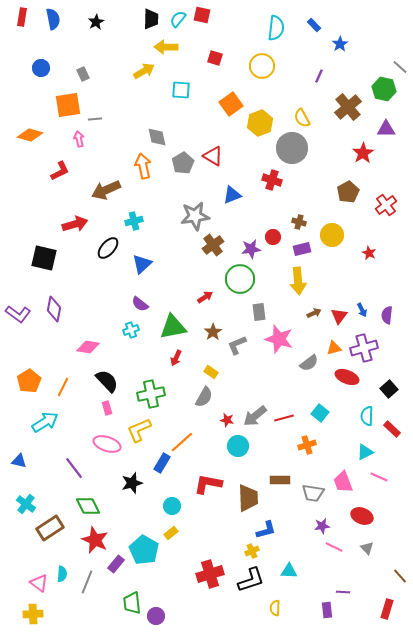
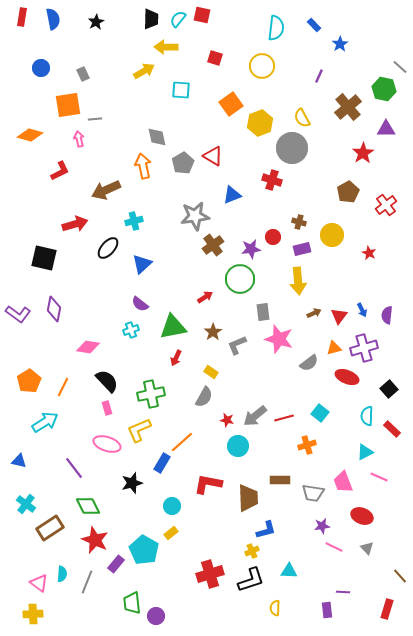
gray rectangle at (259, 312): moved 4 px right
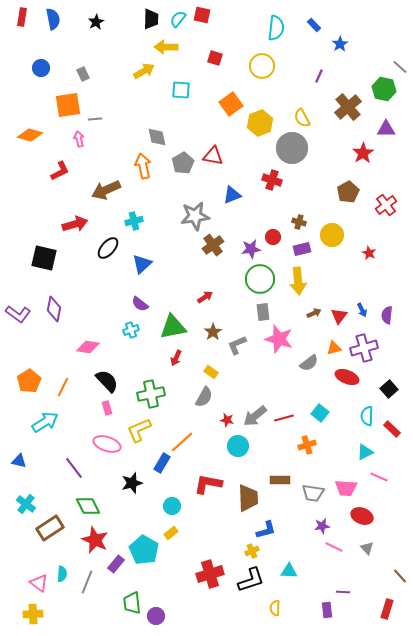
red triangle at (213, 156): rotated 20 degrees counterclockwise
green circle at (240, 279): moved 20 px right
pink trapezoid at (343, 482): moved 3 px right, 6 px down; rotated 65 degrees counterclockwise
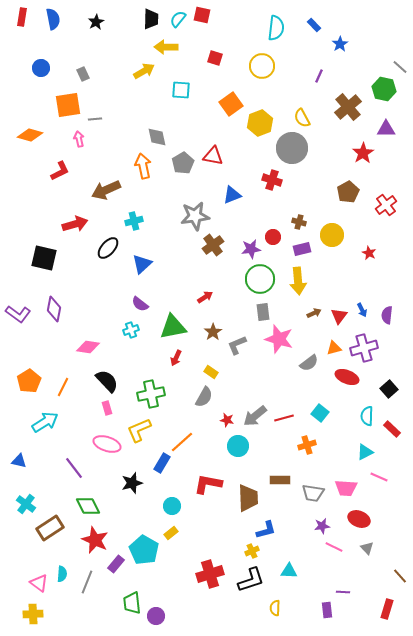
red ellipse at (362, 516): moved 3 px left, 3 px down
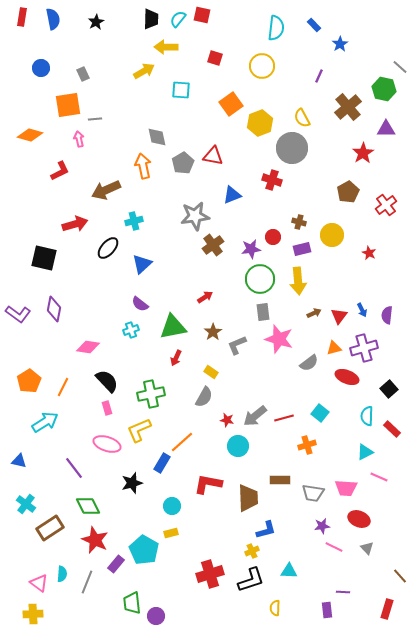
yellow rectangle at (171, 533): rotated 24 degrees clockwise
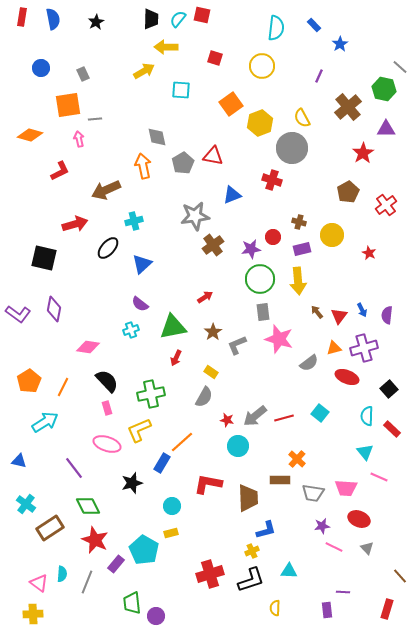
brown arrow at (314, 313): moved 3 px right, 1 px up; rotated 104 degrees counterclockwise
orange cross at (307, 445): moved 10 px left, 14 px down; rotated 30 degrees counterclockwise
cyan triangle at (365, 452): rotated 42 degrees counterclockwise
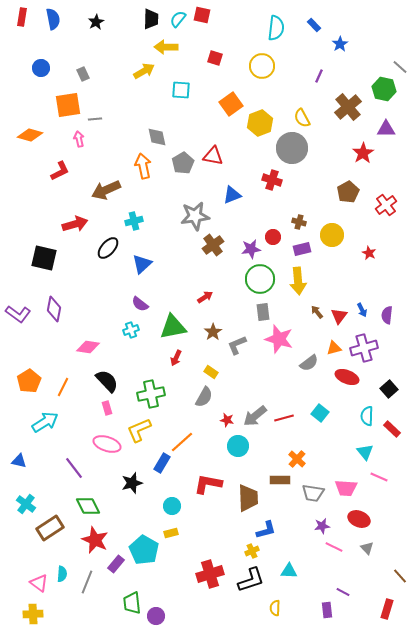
purple line at (343, 592): rotated 24 degrees clockwise
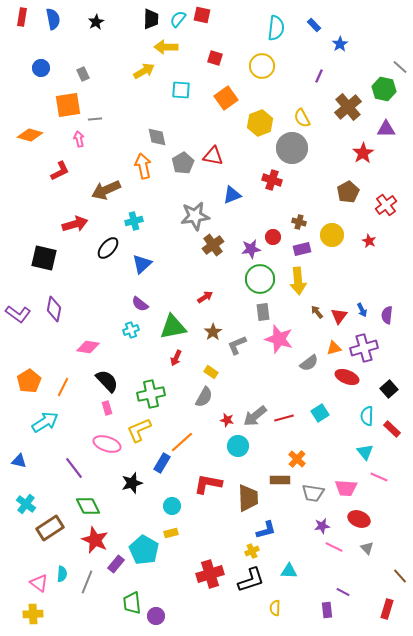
orange square at (231, 104): moved 5 px left, 6 px up
red star at (369, 253): moved 12 px up
cyan square at (320, 413): rotated 18 degrees clockwise
